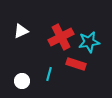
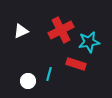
red cross: moved 7 px up
white circle: moved 6 px right
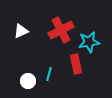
red rectangle: rotated 60 degrees clockwise
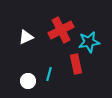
white triangle: moved 5 px right, 6 px down
